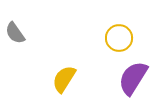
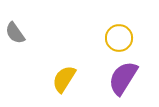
purple semicircle: moved 10 px left
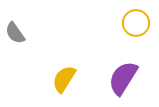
yellow circle: moved 17 px right, 15 px up
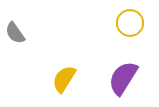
yellow circle: moved 6 px left
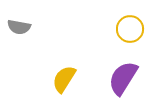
yellow circle: moved 6 px down
gray semicircle: moved 4 px right, 6 px up; rotated 45 degrees counterclockwise
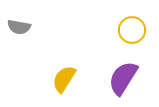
yellow circle: moved 2 px right, 1 px down
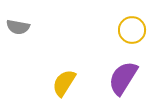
gray semicircle: moved 1 px left
yellow semicircle: moved 4 px down
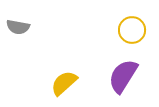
purple semicircle: moved 2 px up
yellow semicircle: rotated 16 degrees clockwise
